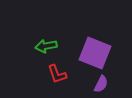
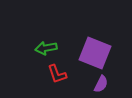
green arrow: moved 2 px down
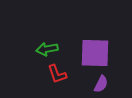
green arrow: moved 1 px right, 1 px down
purple square: rotated 20 degrees counterclockwise
